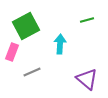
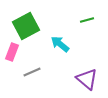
cyan arrow: rotated 54 degrees counterclockwise
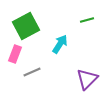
cyan arrow: rotated 84 degrees clockwise
pink rectangle: moved 3 px right, 2 px down
purple triangle: rotated 35 degrees clockwise
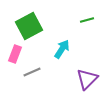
green square: moved 3 px right
cyan arrow: moved 2 px right, 5 px down
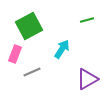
purple triangle: rotated 15 degrees clockwise
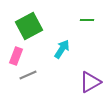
green line: rotated 16 degrees clockwise
pink rectangle: moved 1 px right, 2 px down
gray line: moved 4 px left, 3 px down
purple triangle: moved 3 px right, 3 px down
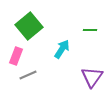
green line: moved 3 px right, 10 px down
green square: rotated 12 degrees counterclockwise
purple triangle: moved 2 px right, 5 px up; rotated 25 degrees counterclockwise
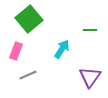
green square: moved 7 px up
pink rectangle: moved 5 px up
purple triangle: moved 2 px left
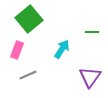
green line: moved 2 px right, 2 px down
pink rectangle: moved 1 px right, 1 px up
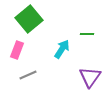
green line: moved 5 px left, 2 px down
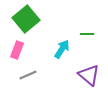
green square: moved 3 px left
purple triangle: moved 1 px left, 2 px up; rotated 25 degrees counterclockwise
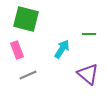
green square: rotated 36 degrees counterclockwise
green line: moved 2 px right
pink rectangle: rotated 42 degrees counterclockwise
purple triangle: moved 1 px left, 1 px up
